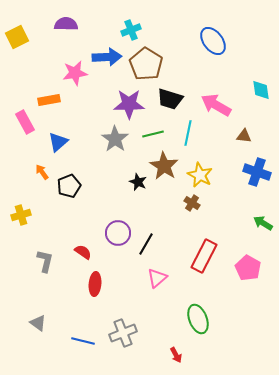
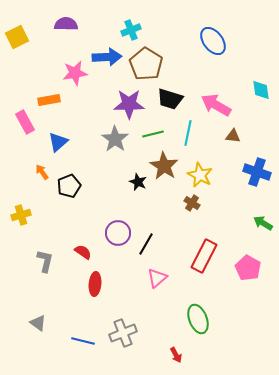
brown triangle: moved 11 px left
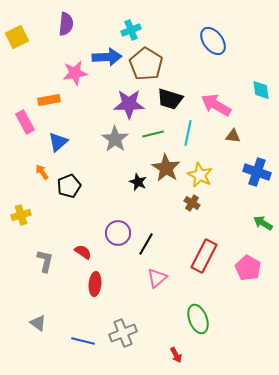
purple semicircle: rotated 95 degrees clockwise
brown star: moved 2 px right, 2 px down
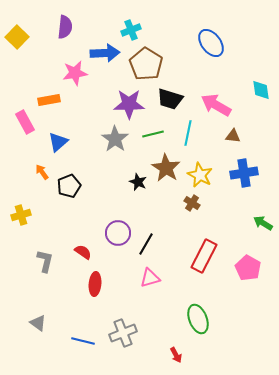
purple semicircle: moved 1 px left, 3 px down
yellow square: rotated 20 degrees counterclockwise
blue ellipse: moved 2 px left, 2 px down
blue arrow: moved 2 px left, 4 px up
blue cross: moved 13 px left, 1 px down; rotated 28 degrees counterclockwise
pink triangle: moved 7 px left; rotated 25 degrees clockwise
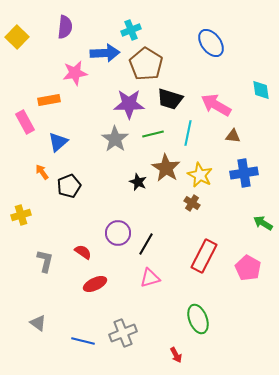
red ellipse: rotated 60 degrees clockwise
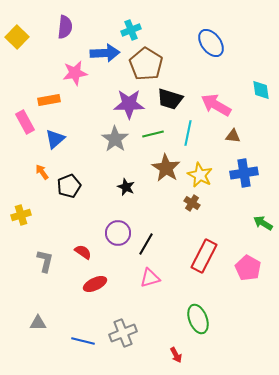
blue triangle: moved 3 px left, 3 px up
black star: moved 12 px left, 5 px down
gray triangle: rotated 36 degrees counterclockwise
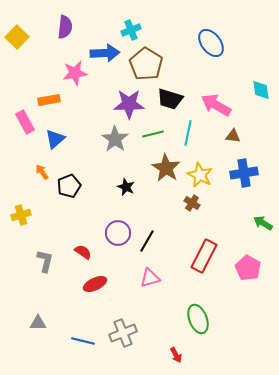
black line: moved 1 px right, 3 px up
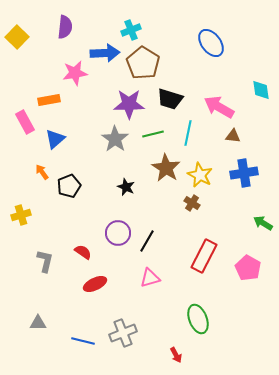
brown pentagon: moved 3 px left, 1 px up
pink arrow: moved 3 px right, 2 px down
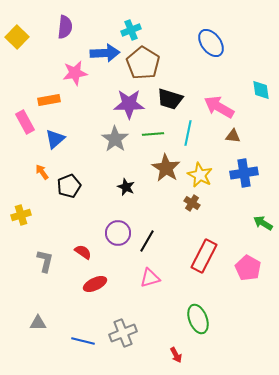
green line: rotated 10 degrees clockwise
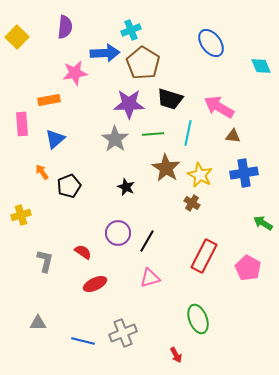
cyan diamond: moved 24 px up; rotated 15 degrees counterclockwise
pink rectangle: moved 3 px left, 2 px down; rotated 25 degrees clockwise
